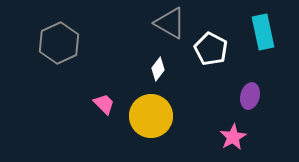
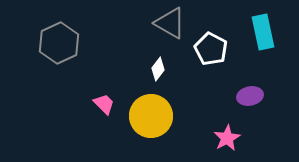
purple ellipse: rotated 65 degrees clockwise
pink star: moved 6 px left, 1 px down
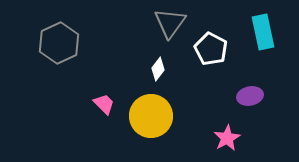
gray triangle: rotated 36 degrees clockwise
